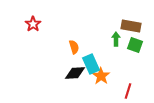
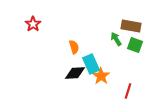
green arrow: rotated 32 degrees counterclockwise
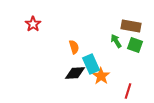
green arrow: moved 2 px down
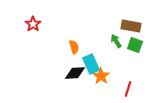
red line: moved 2 px up
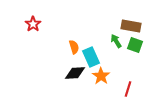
cyan rectangle: moved 7 px up
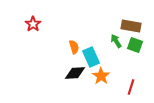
red line: moved 3 px right, 2 px up
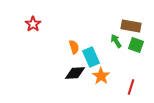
green square: moved 1 px right
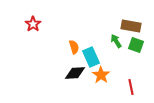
orange star: moved 1 px up
red line: rotated 28 degrees counterclockwise
